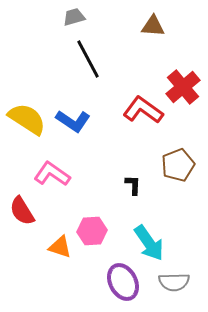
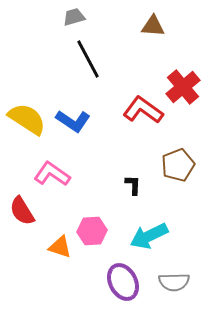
cyan arrow: moved 7 px up; rotated 99 degrees clockwise
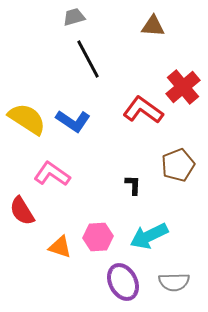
pink hexagon: moved 6 px right, 6 px down
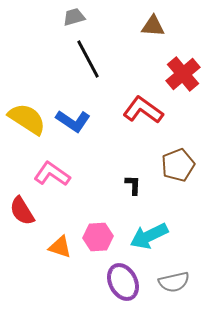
red cross: moved 13 px up
gray semicircle: rotated 12 degrees counterclockwise
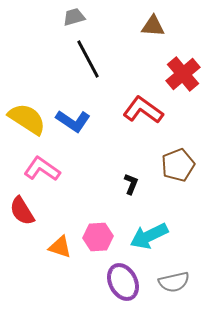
pink L-shape: moved 10 px left, 5 px up
black L-shape: moved 2 px left, 1 px up; rotated 20 degrees clockwise
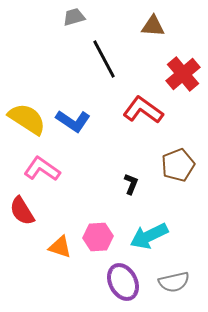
black line: moved 16 px right
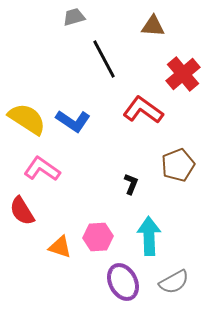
cyan arrow: rotated 114 degrees clockwise
gray semicircle: rotated 16 degrees counterclockwise
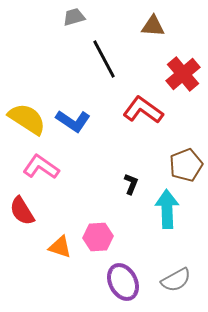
brown pentagon: moved 8 px right
pink L-shape: moved 1 px left, 2 px up
cyan arrow: moved 18 px right, 27 px up
gray semicircle: moved 2 px right, 2 px up
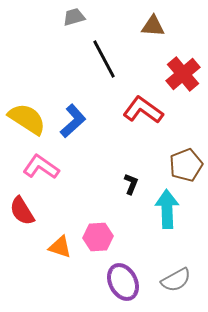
blue L-shape: rotated 76 degrees counterclockwise
